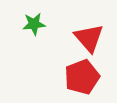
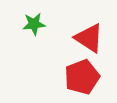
red triangle: rotated 16 degrees counterclockwise
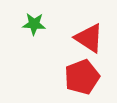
green star: rotated 10 degrees clockwise
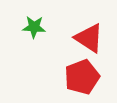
green star: moved 3 px down
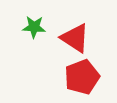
red triangle: moved 14 px left
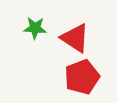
green star: moved 1 px right, 1 px down
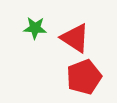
red pentagon: moved 2 px right
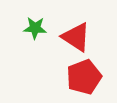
red triangle: moved 1 px right, 1 px up
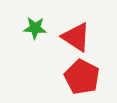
red pentagon: moved 2 px left; rotated 24 degrees counterclockwise
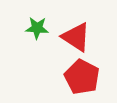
green star: moved 2 px right
